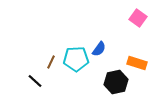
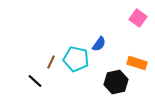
blue semicircle: moved 5 px up
cyan pentagon: rotated 15 degrees clockwise
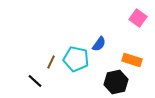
orange rectangle: moved 5 px left, 3 px up
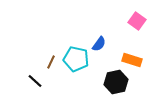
pink square: moved 1 px left, 3 px down
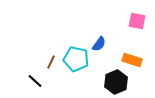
pink square: rotated 24 degrees counterclockwise
black hexagon: rotated 10 degrees counterclockwise
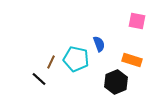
blue semicircle: rotated 56 degrees counterclockwise
black line: moved 4 px right, 2 px up
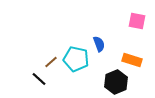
brown line: rotated 24 degrees clockwise
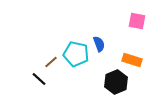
cyan pentagon: moved 5 px up
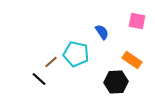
blue semicircle: moved 3 px right, 12 px up; rotated 14 degrees counterclockwise
orange rectangle: rotated 18 degrees clockwise
black hexagon: rotated 20 degrees clockwise
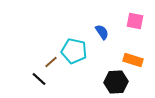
pink square: moved 2 px left
cyan pentagon: moved 2 px left, 3 px up
orange rectangle: moved 1 px right; rotated 18 degrees counterclockwise
